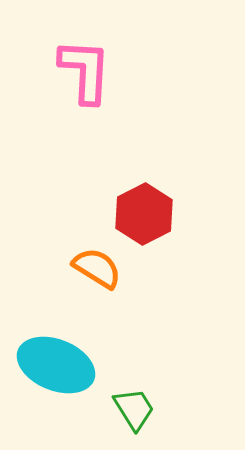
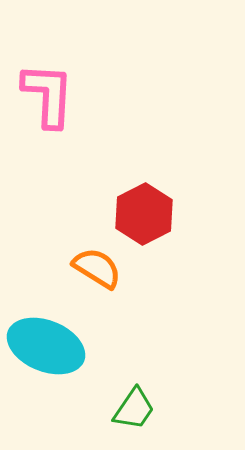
pink L-shape: moved 37 px left, 24 px down
cyan ellipse: moved 10 px left, 19 px up
green trapezoid: rotated 66 degrees clockwise
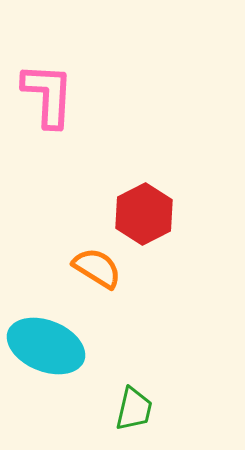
green trapezoid: rotated 21 degrees counterclockwise
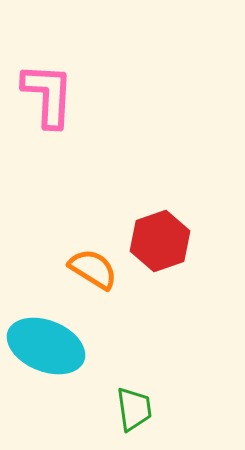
red hexagon: moved 16 px right, 27 px down; rotated 8 degrees clockwise
orange semicircle: moved 4 px left, 1 px down
green trapezoid: rotated 21 degrees counterclockwise
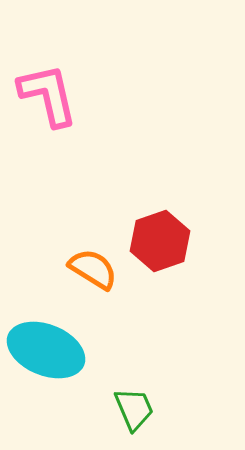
pink L-shape: rotated 16 degrees counterclockwise
cyan ellipse: moved 4 px down
green trapezoid: rotated 15 degrees counterclockwise
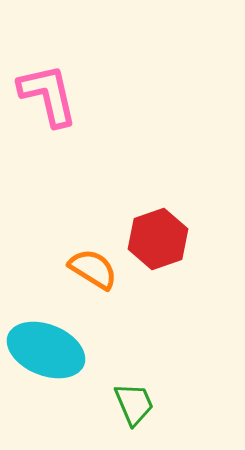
red hexagon: moved 2 px left, 2 px up
green trapezoid: moved 5 px up
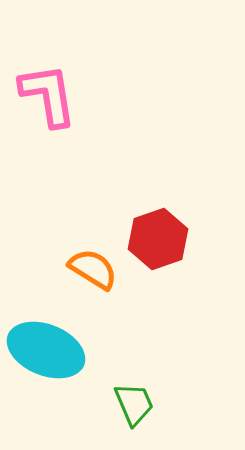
pink L-shape: rotated 4 degrees clockwise
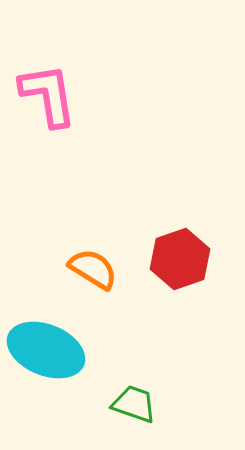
red hexagon: moved 22 px right, 20 px down
green trapezoid: rotated 48 degrees counterclockwise
